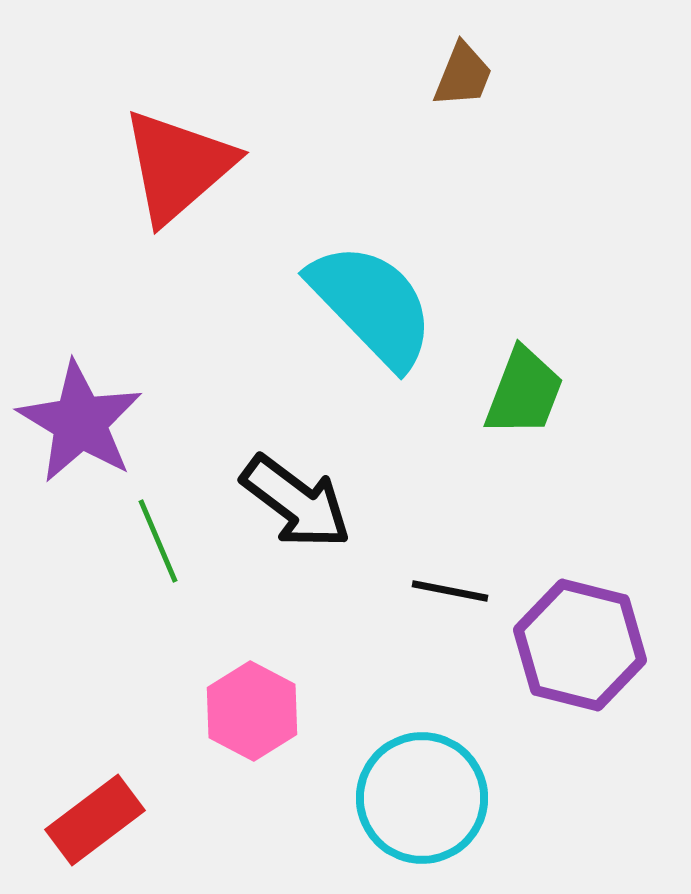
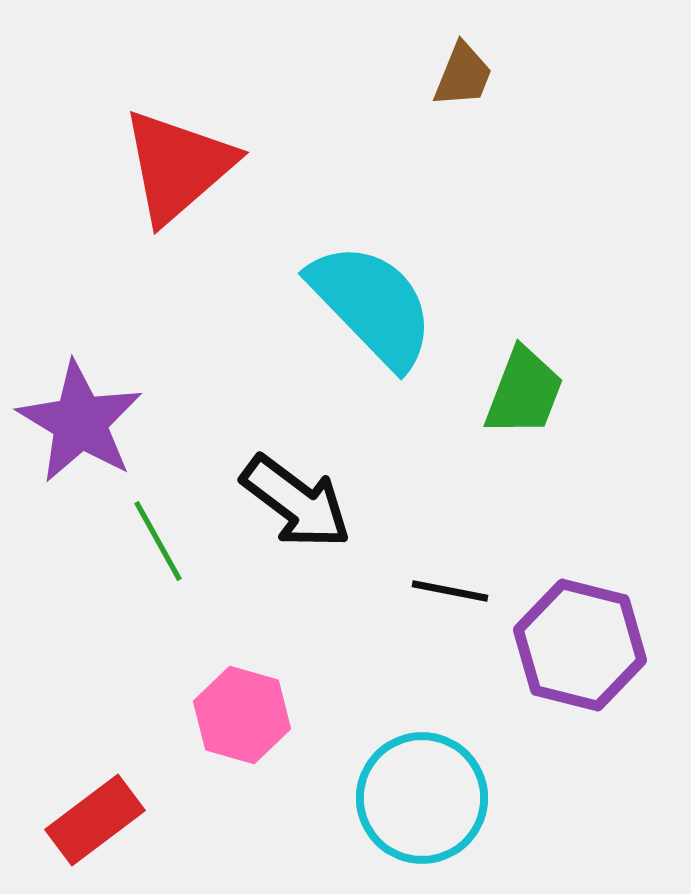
green line: rotated 6 degrees counterclockwise
pink hexagon: moved 10 px left, 4 px down; rotated 12 degrees counterclockwise
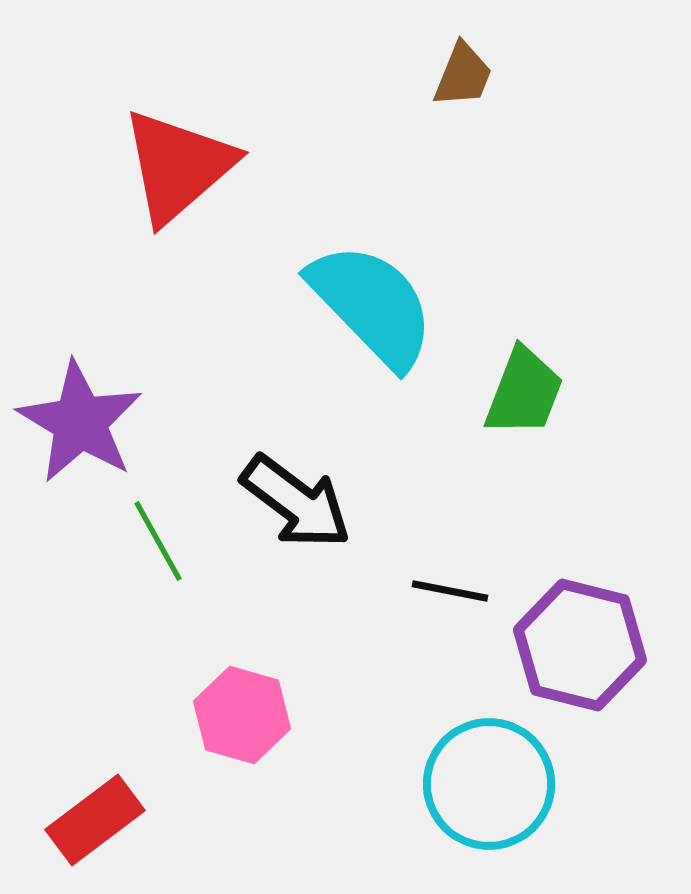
cyan circle: moved 67 px right, 14 px up
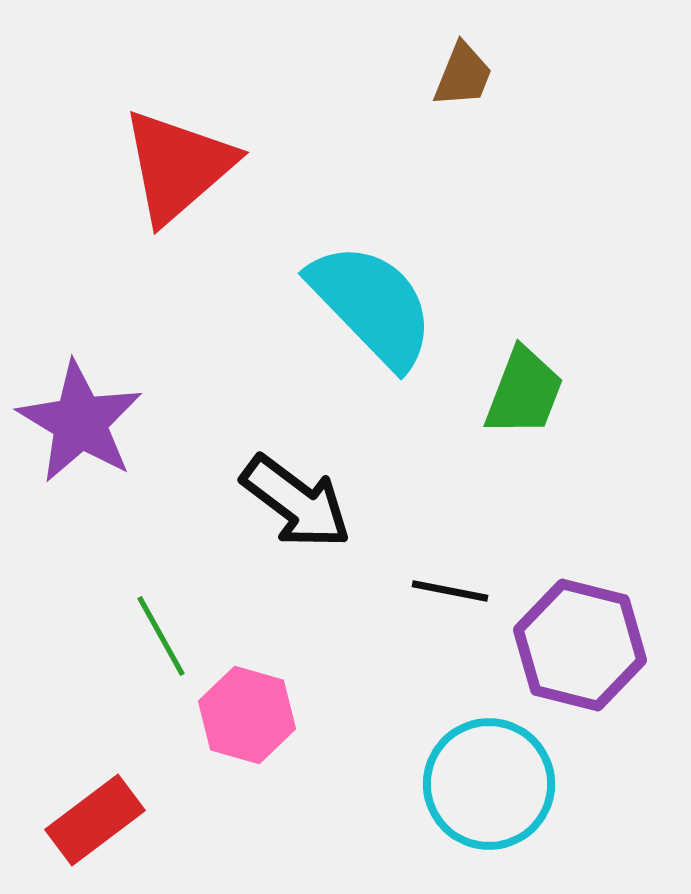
green line: moved 3 px right, 95 px down
pink hexagon: moved 5 px right
